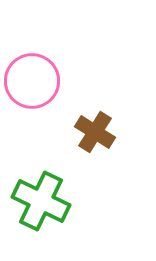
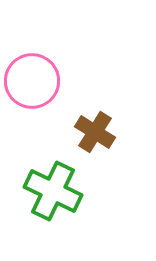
green cross: moved 12 px right, 10 px up
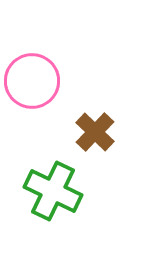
brown cross: rotated 12 degrees clockwise
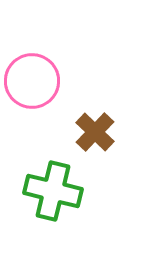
green cross: rotated 12 degrees counterclockwise
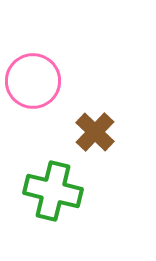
pink circle: moved 1 px right
